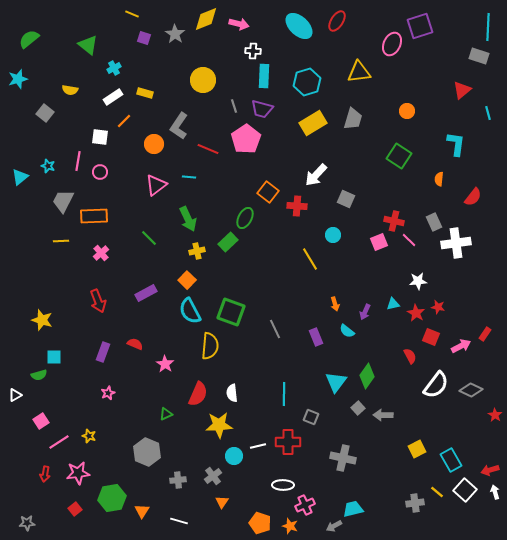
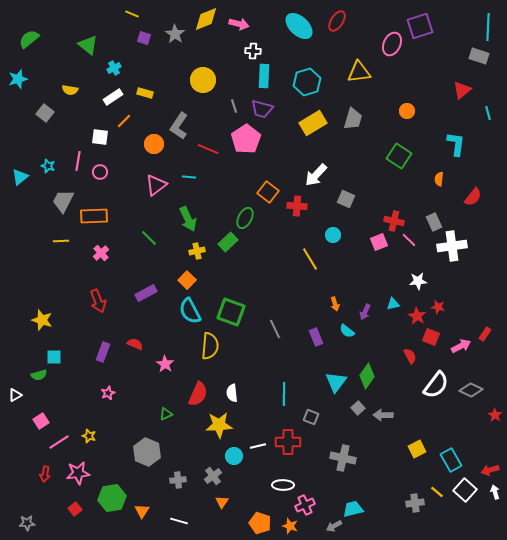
white cross at (456, 243): moved 4 px left, 3 px down
red star at (416, 313): moved 1 px right, 3 px down
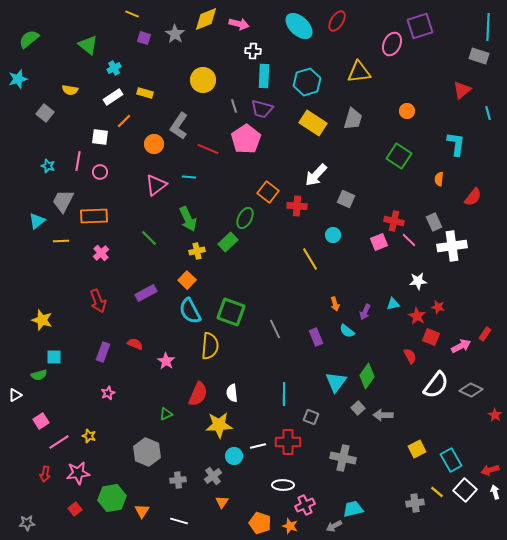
yellow rectangle at (313, 123): rotated 64 degrees clockwise
cyan triangle at (20, 177): moved 17 px right, 44 px down
pink star at (165, 364): moved 1 px right, 3 px up
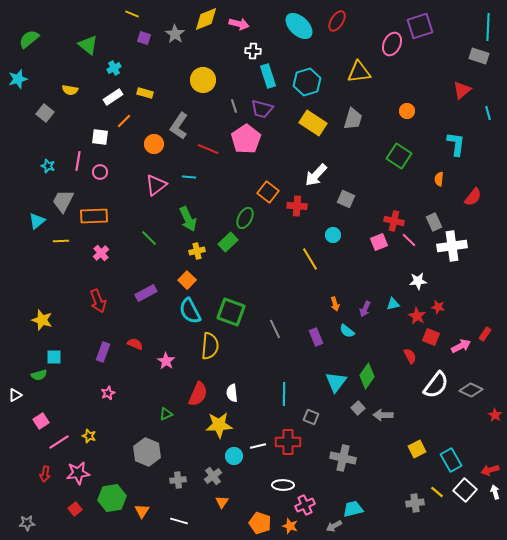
cyan rectangle at (264, 76): moved 4 px right; rotated 20 degrees counterclockwise
purple arrow at (365, 312): moved 3 px up
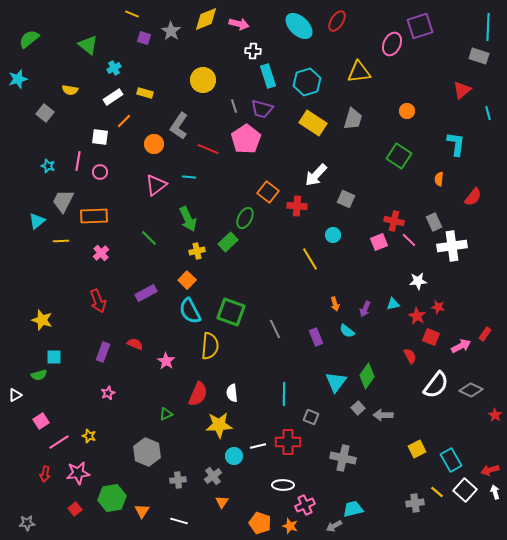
gray star at (175, 34): moved 4 px left, 3 px up
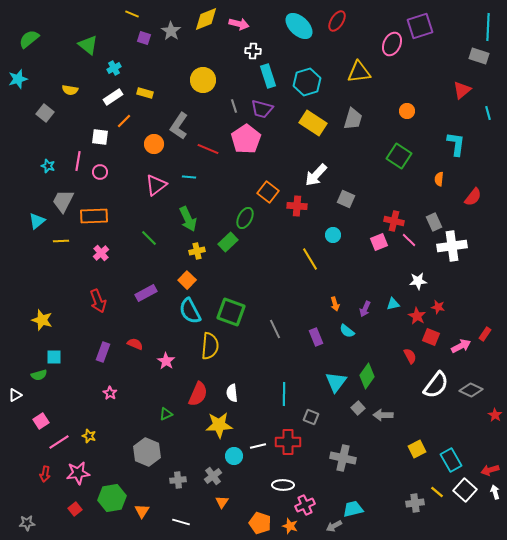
pink star at (108, 393): moved 2 px right; rotated 16 degrees counterclockwise
white line at (179, 521): moved 2 px right, 1 px down
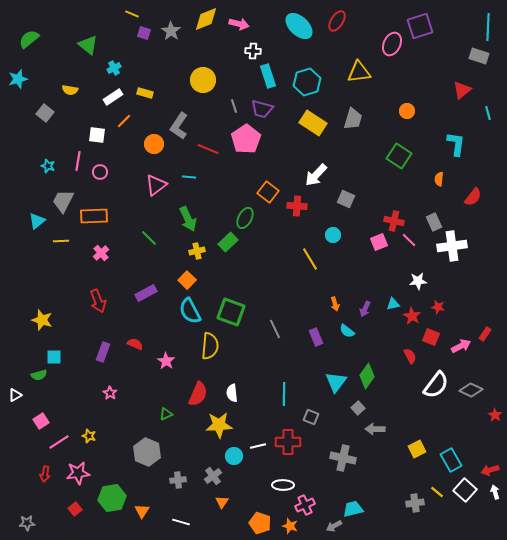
purple square at (144, 38): moved 5 px up
white square at (100, 137): moved 3 px left, 2 px up
red star at (417, 316): moved 5 px left
gray arrow at (383, 415): moved 8 px left, 14 px down
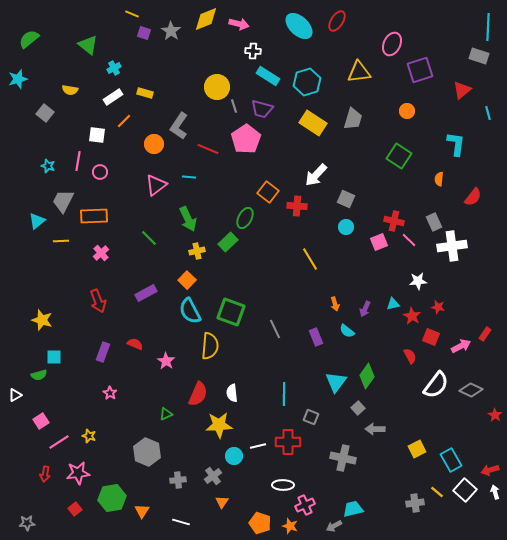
purple square at (420, 26): moved 44 px down
cyan rectangle at (268, 76): rotated 40 degrees counterclockwise
yellow circle at (203, 80): moved 14 px right, 7 px down
cyan circle at (333, 235): moved 13 px right, 8 px up
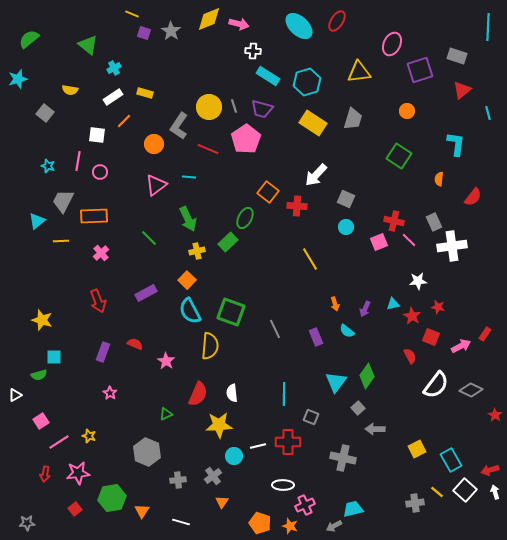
yellow diamond at (206, 19): moved 3 px right
gray rectangle at (479, 56): moved 22 px left
yellow circle at (217, 87): moved 8 px left, 20 px down
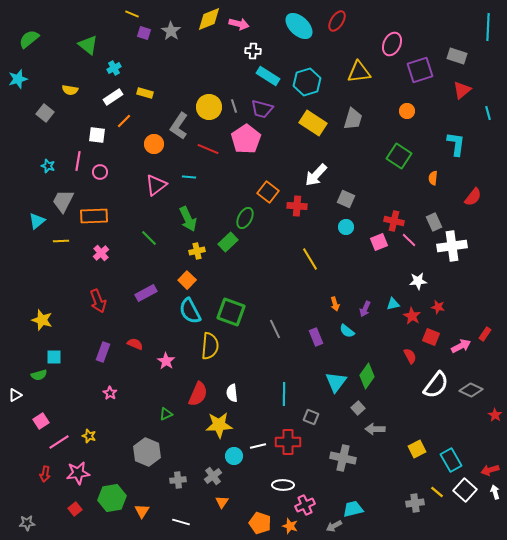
orange semicircle at (439, 179): moved 6 px left, 1 px up
